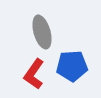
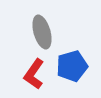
blue pentagon: rotated 12 degrees counterclockwise
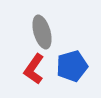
red L-shape: moved 5 px up
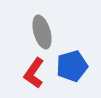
red L-shape: moved 4 px down
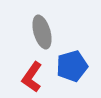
red L-shape: moved 2 px left, 4 px down
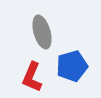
red L-shape: rotated 12 degrees counterclockwise
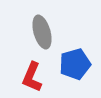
blue pentagon: moved 3 px right, 2 px up
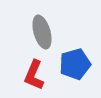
red L-shape: moved 2 px right, 2 px up
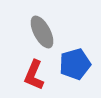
gray ellipse: rotated 12 degrees counterclockwise
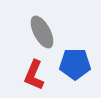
blue pentagon: rotated 16 degrees clockwise
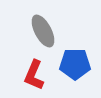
gray ellipse: moved 1 px right, 1 px up
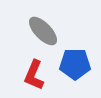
gray ellipse: rotated 16 degrees counterclockwise
